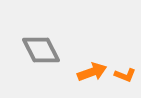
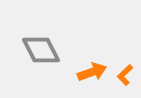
orange L-shape: rotated 115 degrees clockwise
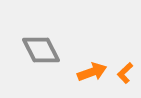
orange L-shape: moved 2 px up
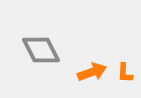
orange L-shape: rotated 45 degrees counterclockwise
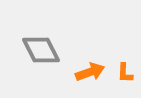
orange arrow: moved 2 px left
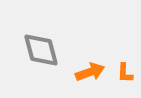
gray diamond: rotated 12 degrees clockwise
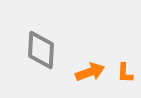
gray diamond: rotated 18 degrees clockwise
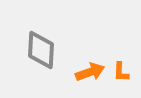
orange L-shape: moved 4 px left, 1 px up
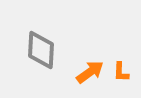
orange arrow: rotated 16 degrees counterclockwise
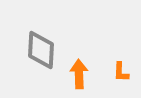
orange arrow: moved 11 px left, 2 px down; rotated 56 degrees counterclockwise
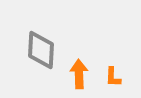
orange L-shape: moved 8 px left, 5 px down
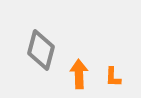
gray diamond: rotated 12 degrees clockwise
